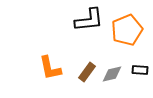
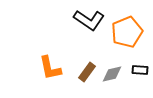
black L-shape: rotated 40 degrees clockwise
orange pentagon: moved 2 px down
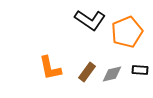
black L-shape: moved 1 px right
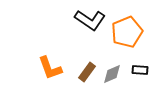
orange L-shape: rotated 8 degrees counterclockwise
gray diamond: rotated 10 degrees counterclockwise
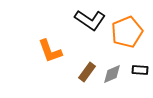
orange L-shape: moved 17 px up
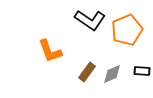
orange pentagon: moved 2 px up
black rectangle: moved 2 px right, 1 px down
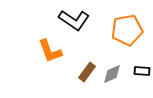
black L-shape: moved 16 px left
orange pentagon: rotated 12 degrees clockwise
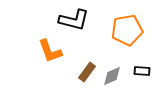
black L-shape: rotated 20 degrees counterclockwise
gray diamond: moved 2 px down
